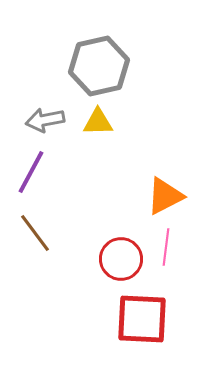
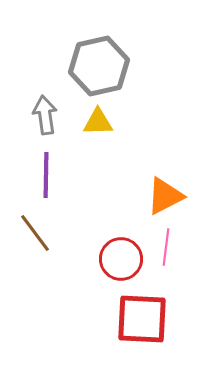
gray arrow: moved 5 px up; rotated 93 degrees clockwise
purple line: moved 15 px right, 3 px down; rotated 27 degrees counterclockwise
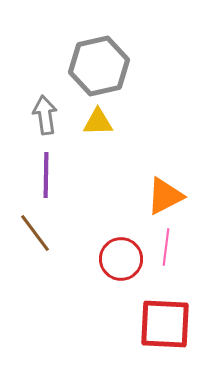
red square: moved 23 px right, 5 px down
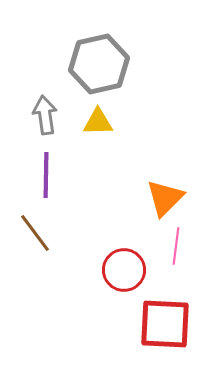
gray hexagon: moved 2 px up
orange triangle: moved 2 px down; rotated 18 degrees counterclockwise
pink line: moved 10 px right, 1 px up
red circle: moved 3 px right, 11 px down
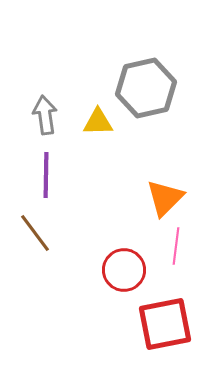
gray hexagon: moved 47 px right, 24 px down
red square: rotated 14 degrees counterclockwise
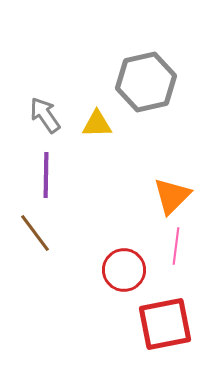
gray hexagon: moved 6 px up
gray arrow: rotated 27 degrees counterclockwise
yellow triangle: moved 1 px left, 2 px down
orange triangle: moved 7 px right, 2 px up
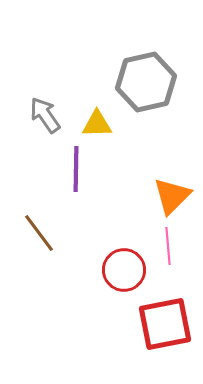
purple line: moved 30 px right, 6 px up
brown line: moved 4 px right
pink line: moved 8 px left; rotated 12 degrees counterclockwise
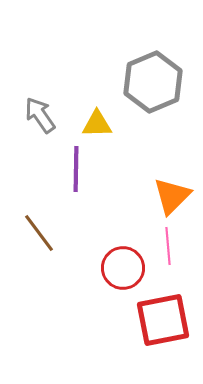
gray hexagon: moved 7 px right; rotated 10 degrees counterclockwise
gray arrow: moved 5 px left
red circle: moved 1 px left, 2 px up
red square: moved 2 px left, 4 px up
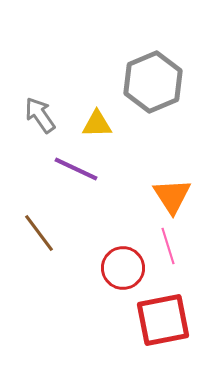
purple line: rotated 66 degrees counterclockwise
orange triangle: rotated 18 degrees counterclockwise
pink line: rotated 12 degrees counterclockwise
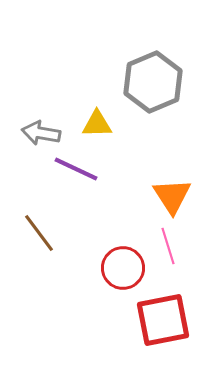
gray arrow: moved 1 px right, 18 px down; rotated 45 degrees counterclockwise
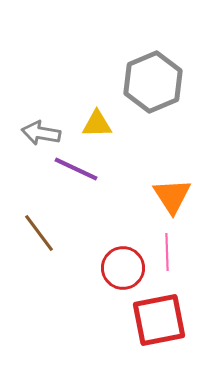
pink line: moved 1 px left, 6 px down; rotated 15 degrees clockwise
red square: moved 4 px left
